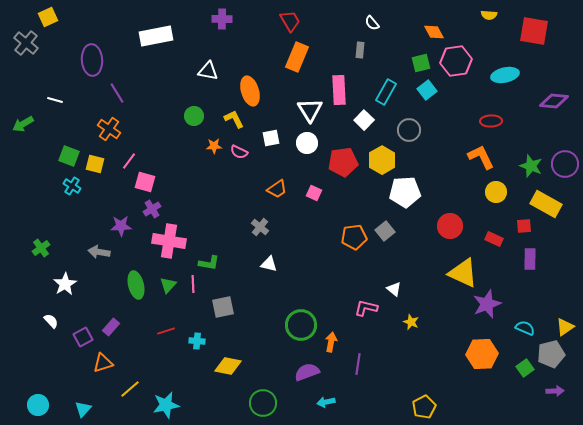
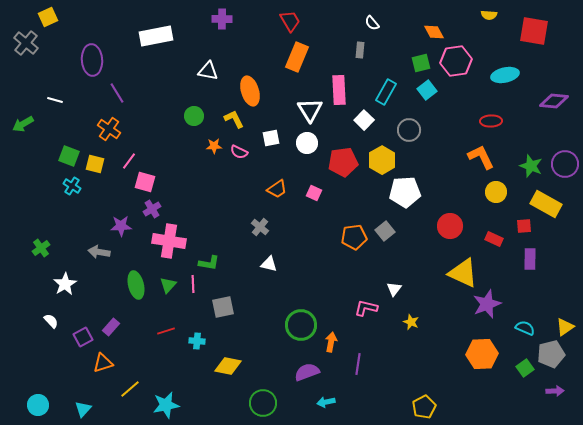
white triangle at (394, 289): rotated 28 degrees clockwise
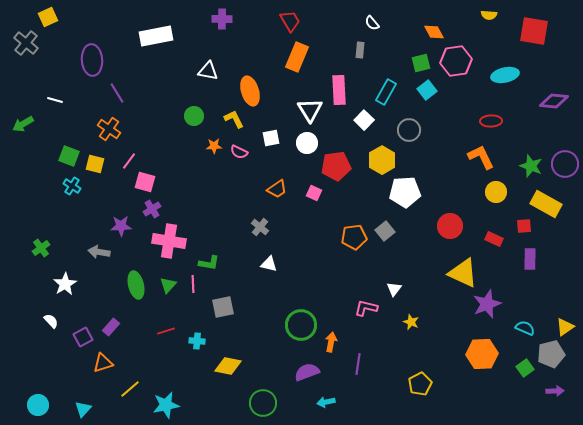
red pentagon at (343, 162): moved 7 px left, 4 px down
yellow pentagon at (424, 407): moved 4 px left, 23 px up
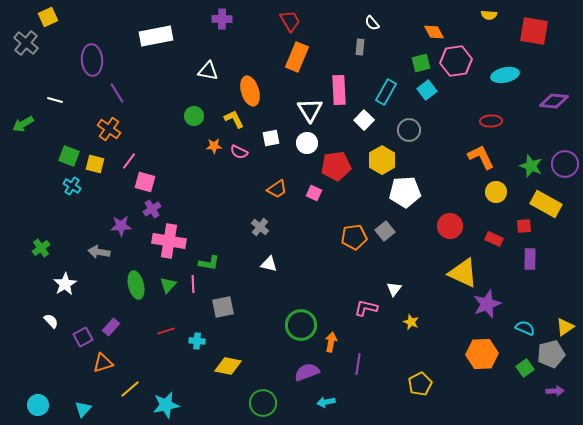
gray rectangle at (360, 50): moved 3 px up
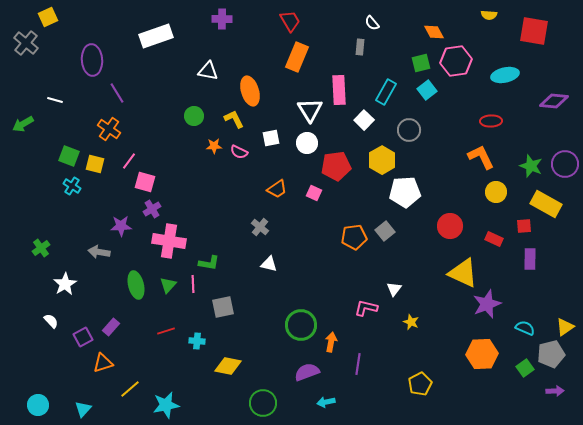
white rectangle at (156, 36): rotated 8 degrees counterclockwise
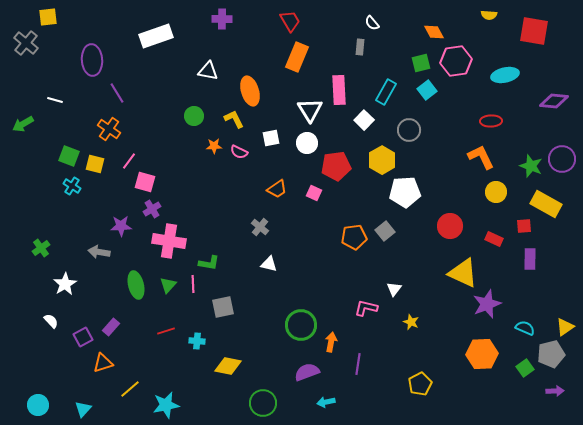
yellow square at (48, 17): rotated 18 degrees clockwise
purple circle at (565, 164): moved 3 px left, 5 px up
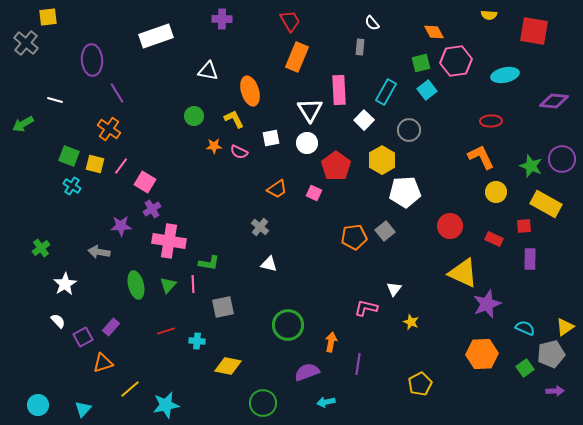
pink line at (129, 161): moved 8 px left, 5 px down
red pentagon at (336, 166): rotated 28 degrees counterclockwise
pink square at (145, 182): rotated 15 degrees clockwise
white semicircle at (51, 321): moved 7 px right
green circle at (301, 325): moved 13 px left
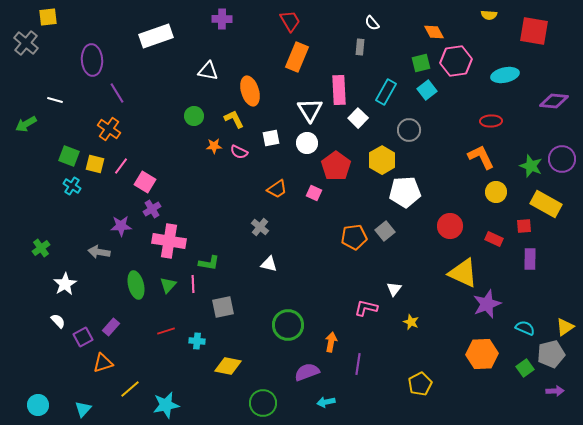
white square at (364, 120): moved 6 px left, 2 px up
green arrow at (23, 124): moved 3 px right
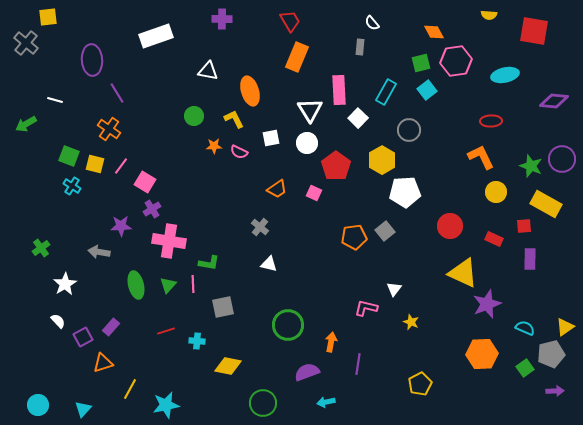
yellow line at (130, 389): rotated 20 degrees counterclockwise
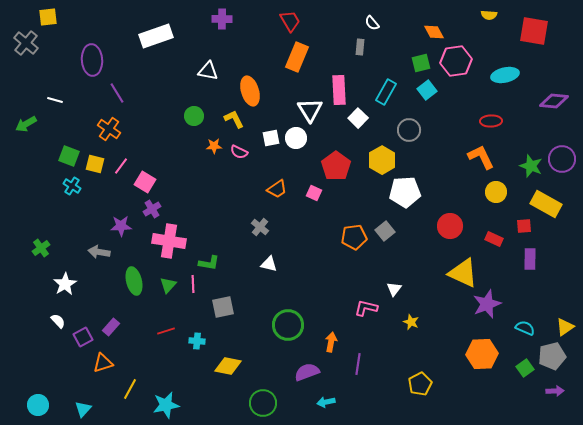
white circle at (307, 143): moved 11 px left, 5 px up
green ellipse at (136, 285): moved 2 px left, 4 px up
gray pentagon at (551, 354): moved 1 px right, 2 px down
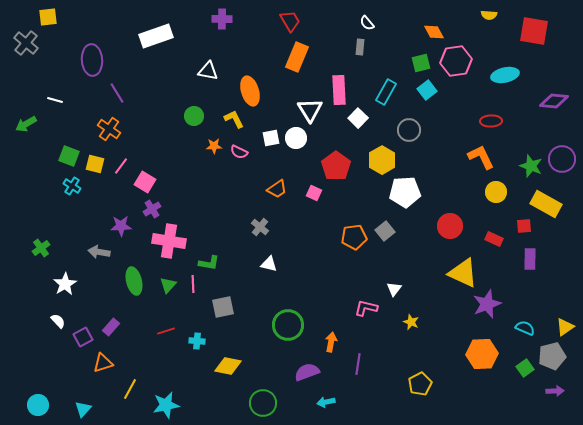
white semicircle at (372, 23): moved 5 px left
